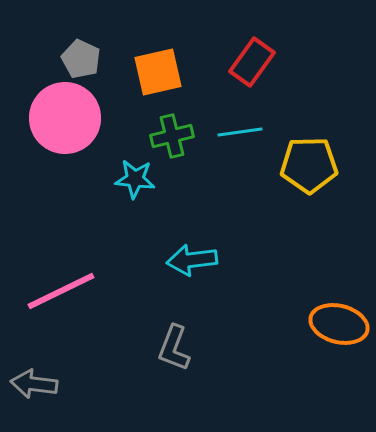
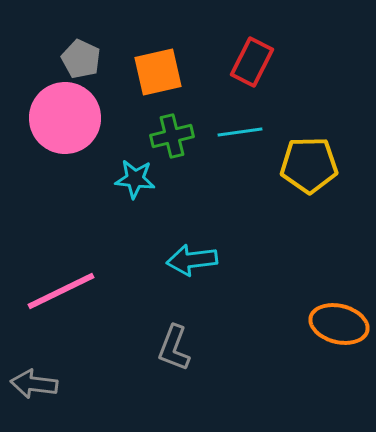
red rectangle: rotated 9 degrees counterclockwise
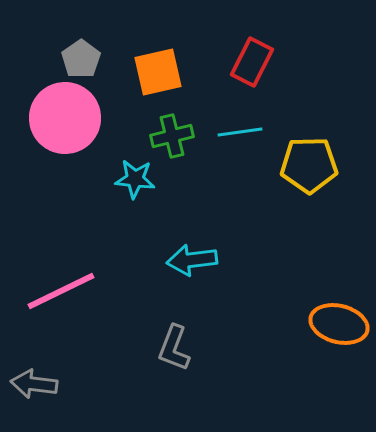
gray pentagon: rotated 12 degrees clockwise
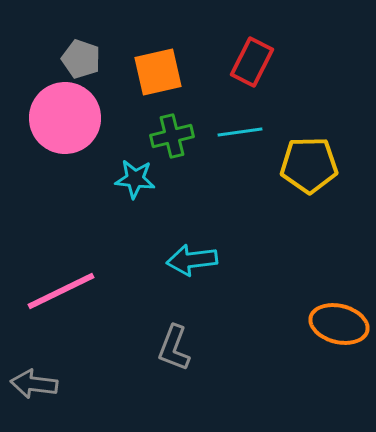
gray pentagon: rotated 18 degrees counterclockwise
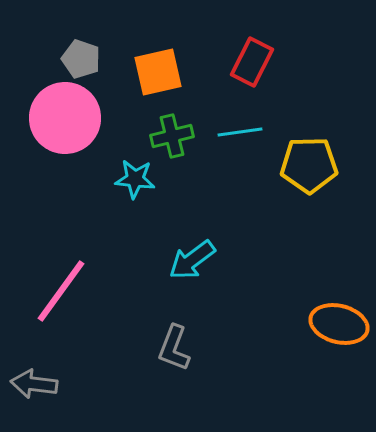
cyan arrow: rotated 30 degrees counterclockwise
pink line: rotated 28 degrees counterclockwise
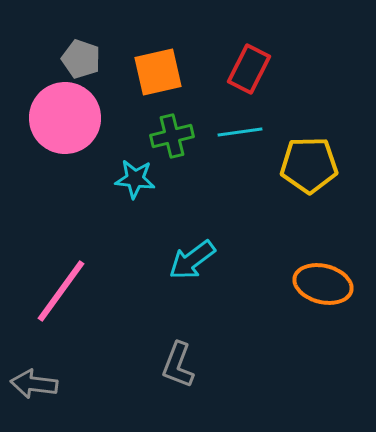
red rectangle: moved 3 px left, 7 px down
orange ellipse: moved 16 px left, 40 px up
gray L-shape: moved 4 px right, 17 px down
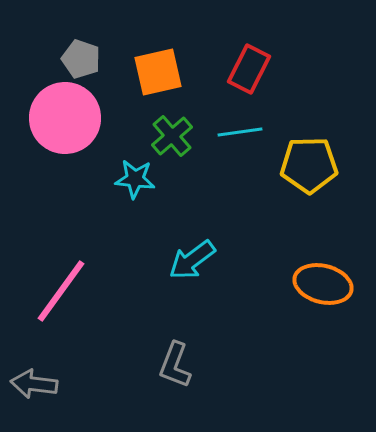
green cross: rotated 27 degrees counterclockwise
gray L-shape: moved 3 px left
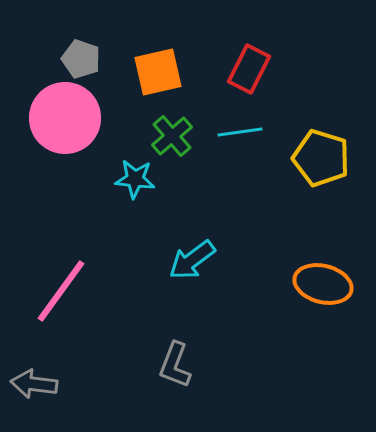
yellow pentagon: moved 12 px right, 7 px up; rotated 18 degrees clockwise
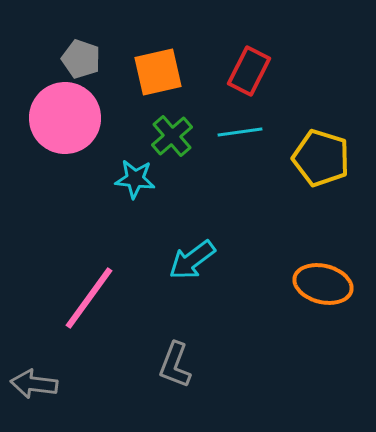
red rectangle: moved 2 px down
pink line: moved 28 px right, 7 px down
